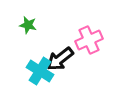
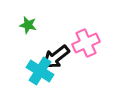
pink cross: moved 3 px left, 3 px down
black arrow: moved 4 px left, 2 px up
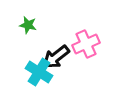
pink cross: moved 1 px down
cyan cross: moved 1 px left, 1 px down
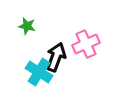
green star: moved 1 px left, 1 px down
black arrow: rotated 148 degrees clockwise
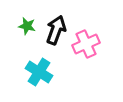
black arrow: moved 27 px up
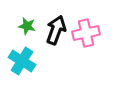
pink cross: moved 11 px up; rotated 12 degrees clockwise
cyan cross: moved 17 px left, 11 px up
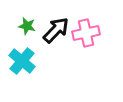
black arrow: rotated 24 degrees clockwise
cyan cross: rotated 8 degrees clockwise
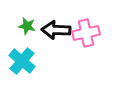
black arrow: rotated 132 degrees counterclockwise
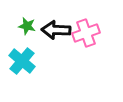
pink cross: rotated 8 degrees counterclockwise
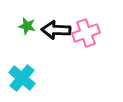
cyan cross: moved 17 px down
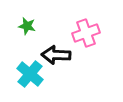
black arrow: moved 25 px down
cyan cross: moved 8 px right, 4 px up
